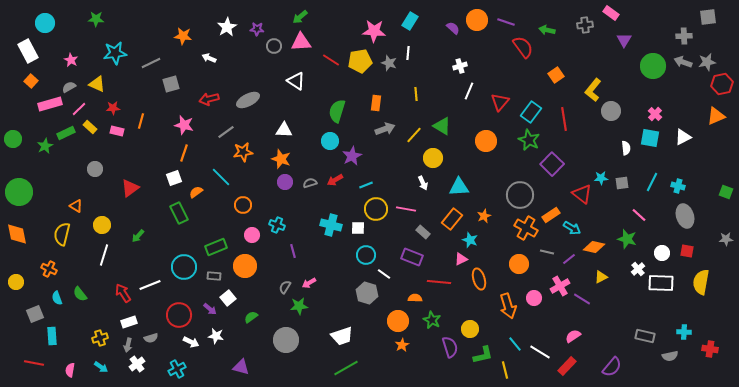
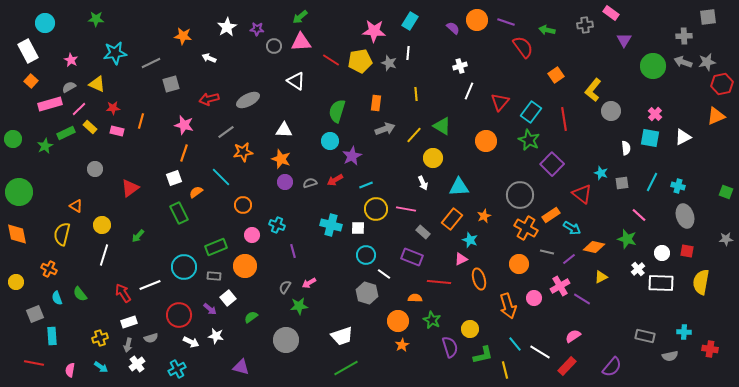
cyan star at (601, 178): moved 5 px up; rotated 24 degrees clockwise
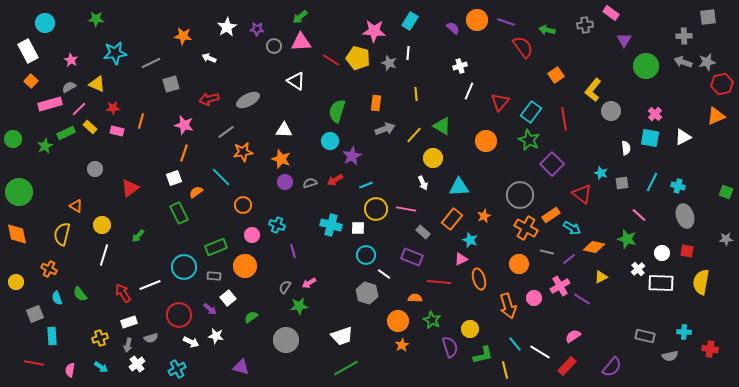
yellow pentagon at (360, 61): moved 2 px left, 3 px up; rotated 25 degrees clockwise
green circle at (653, 66): moved 7 px left
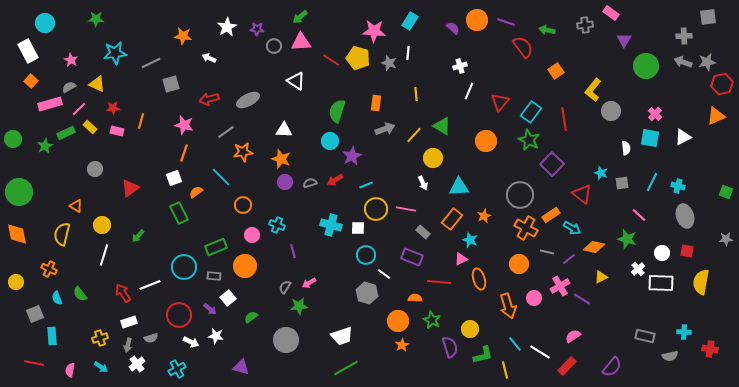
orange square at (556, 75): moved 4 px up
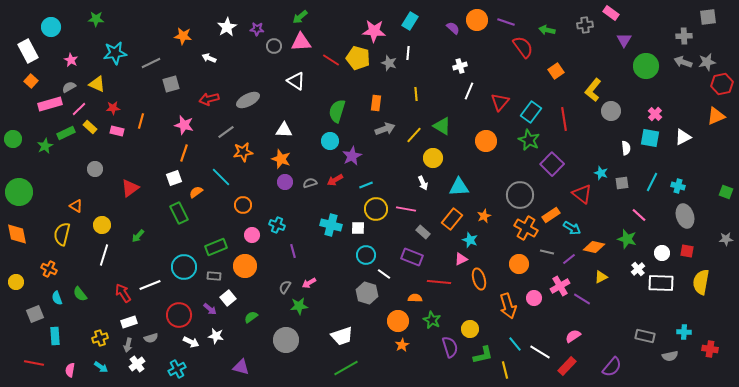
cyan circle at (45, 23): moved 6 px right, 4 px down
cyan rectangle at (52, 336): moved 3 px right
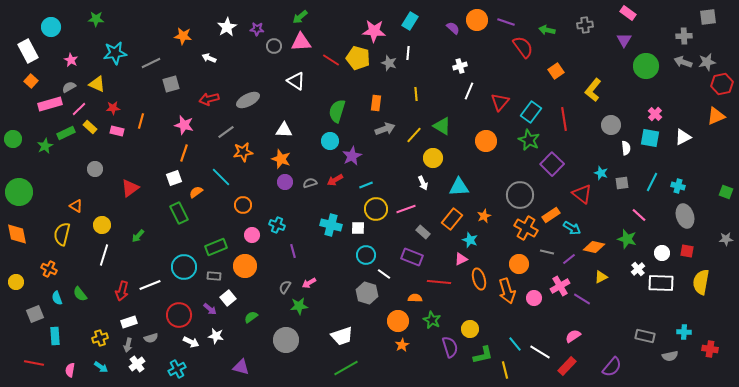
pink rectangle at (611, 13): moved 17 px right
gray circle at (611, 111): moved 14 px down
pink line at (406, 209): rotated 30 degrees counterclockwise
red arrow at (123, 293): moved 1 px left, 2 px up; rotated 132 degrees counterclockwise
orange arrow at (508, 306): moved 1 px left, 15 px up
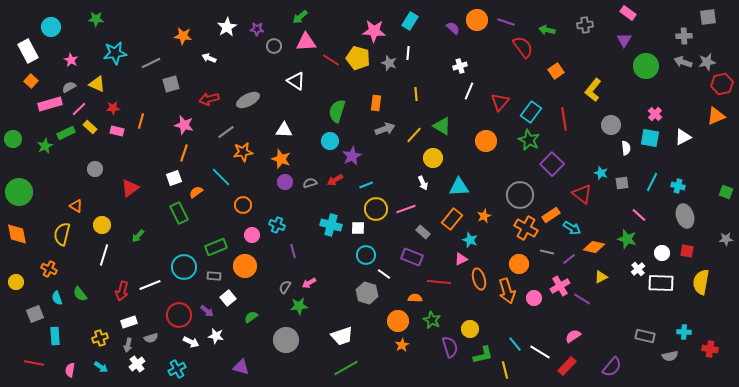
pink triangle at (301, 42): moved 5 px right
purple arrow at (210, 309): moved 3 px left, 2 px down
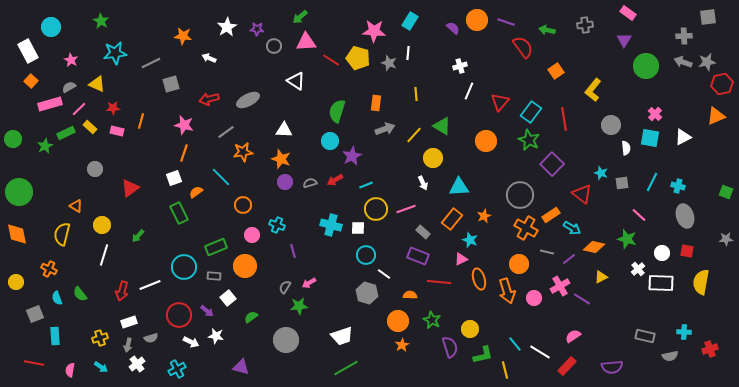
green star at (96, 19): moved 5 px right, 2 px down; rotated 28 degrees clockwise
purple rectangle at (412, 257): moved 6 px right, 1 px up
orange semicircle at (415, 298): moved 5 px left, 3 px up
red cross at (710, 349): rotated 28 degrees counterclockwise
purple semicircle at (612, 367): rotated 45 degrees clockwise
